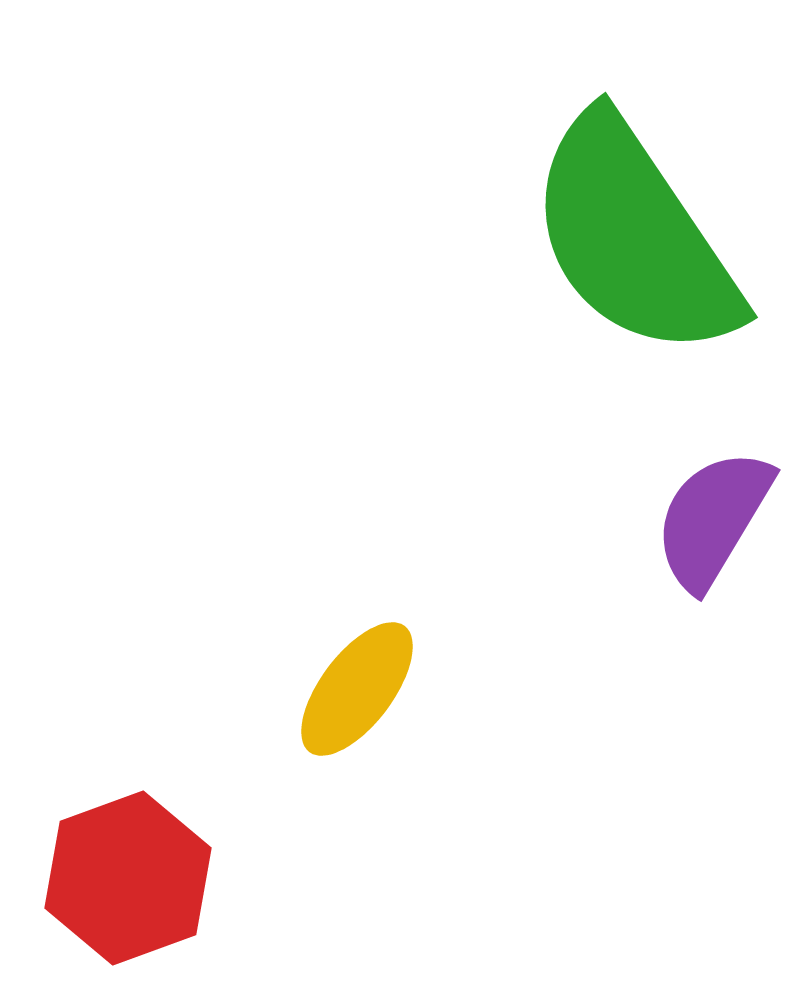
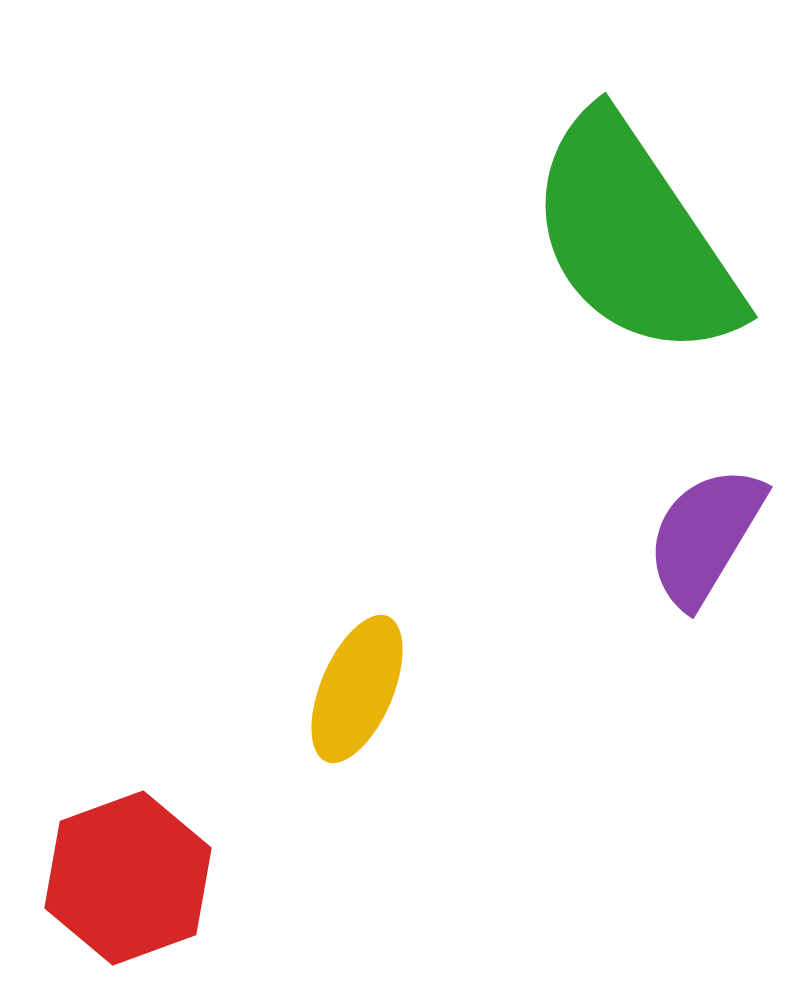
purple semicircle: moved 8 px left, 17 px down
yellow ellipse: rotated 14 degrees counterclockwise
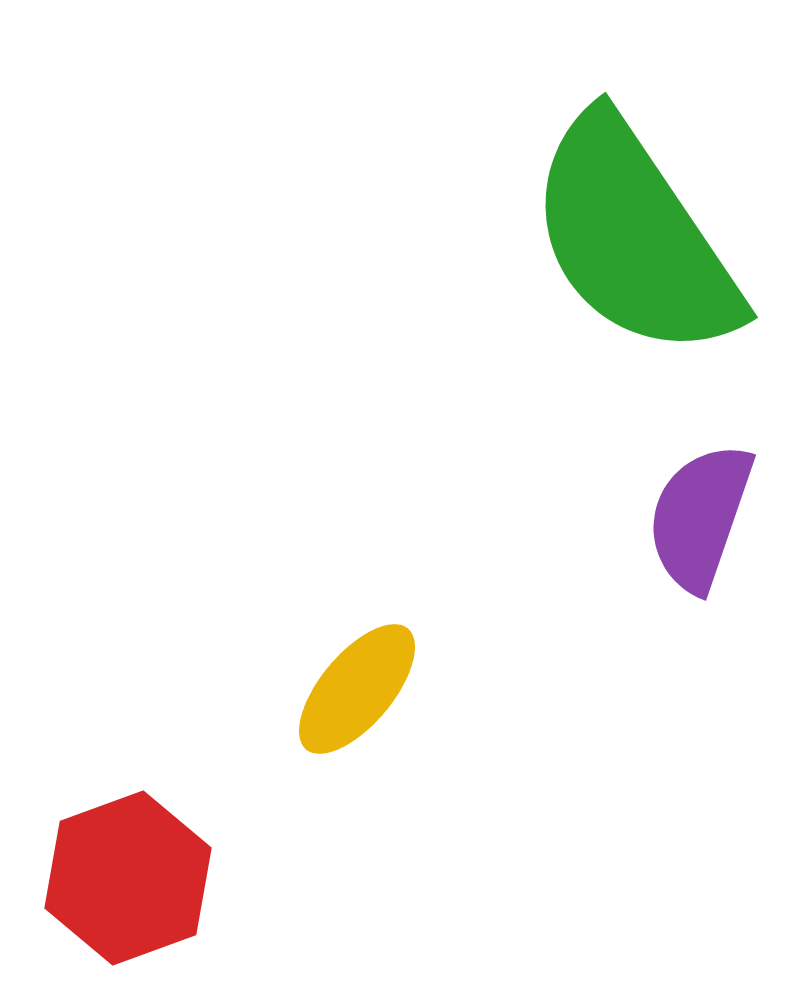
purple semicircle: moved 5 px left, 19 px up; rotated 12 degrees counterclockwise
yellow ellipse: rotated 17 degrees clockwise
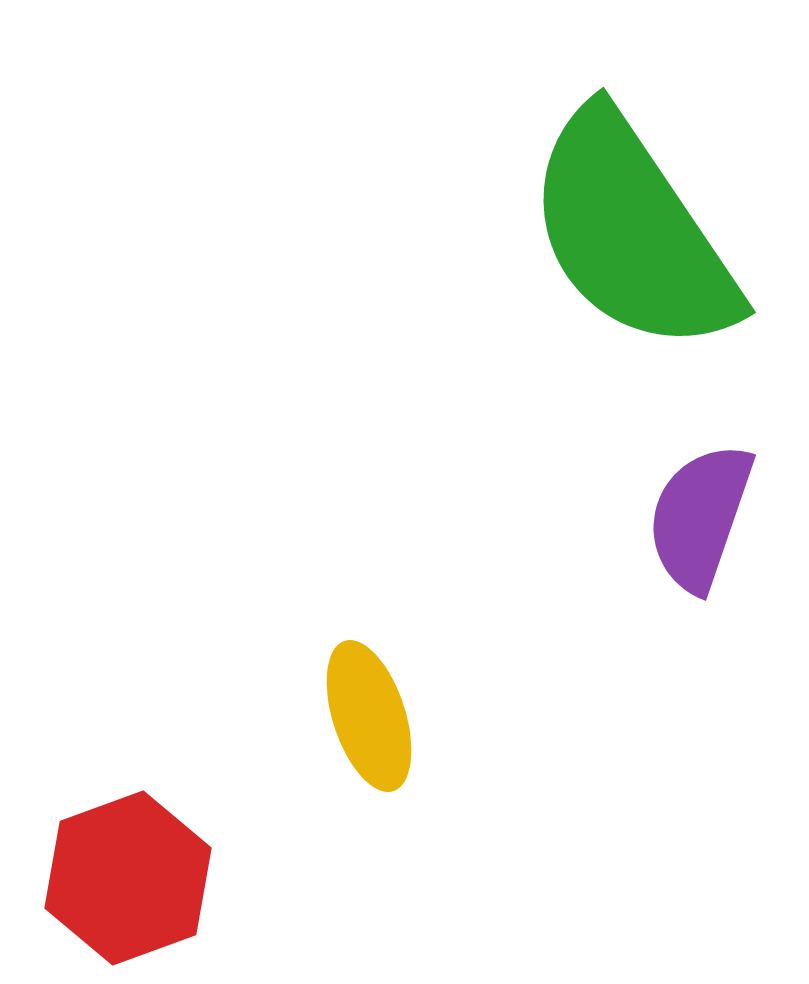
green semicircle: moved 2 px left, 5 px up
yellow ellipse: moved 12 px right, 27 px down; rotated 58 degrees counterclockwise
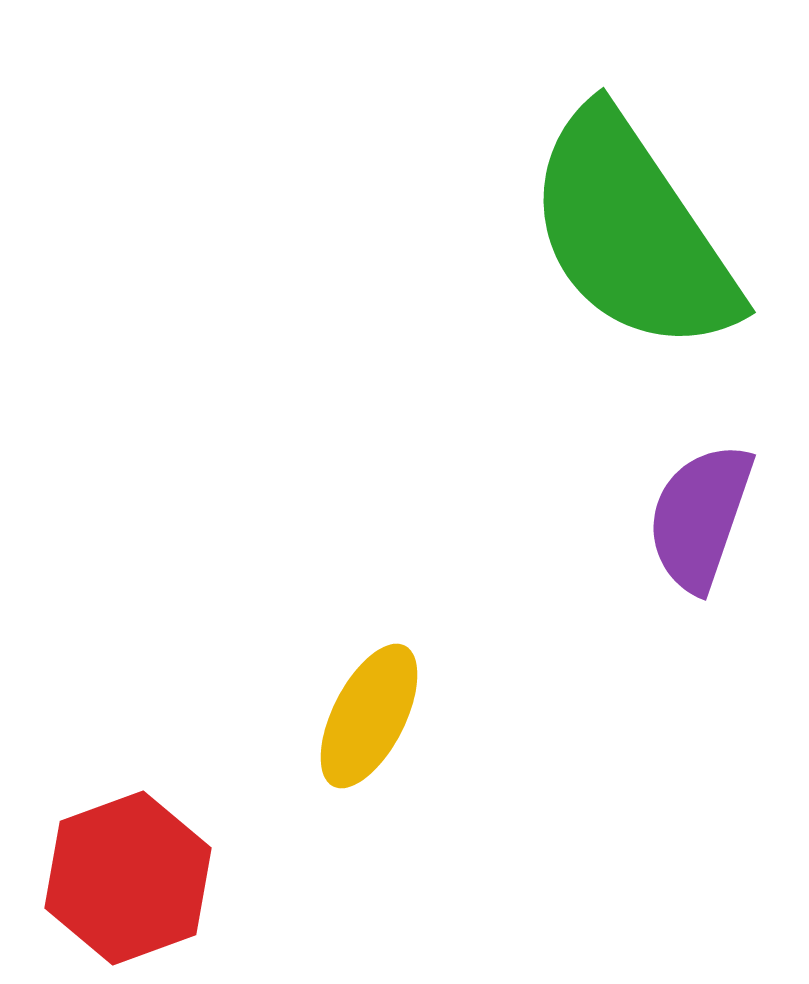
yellow ellipse: rotated 45 degrees clockwise
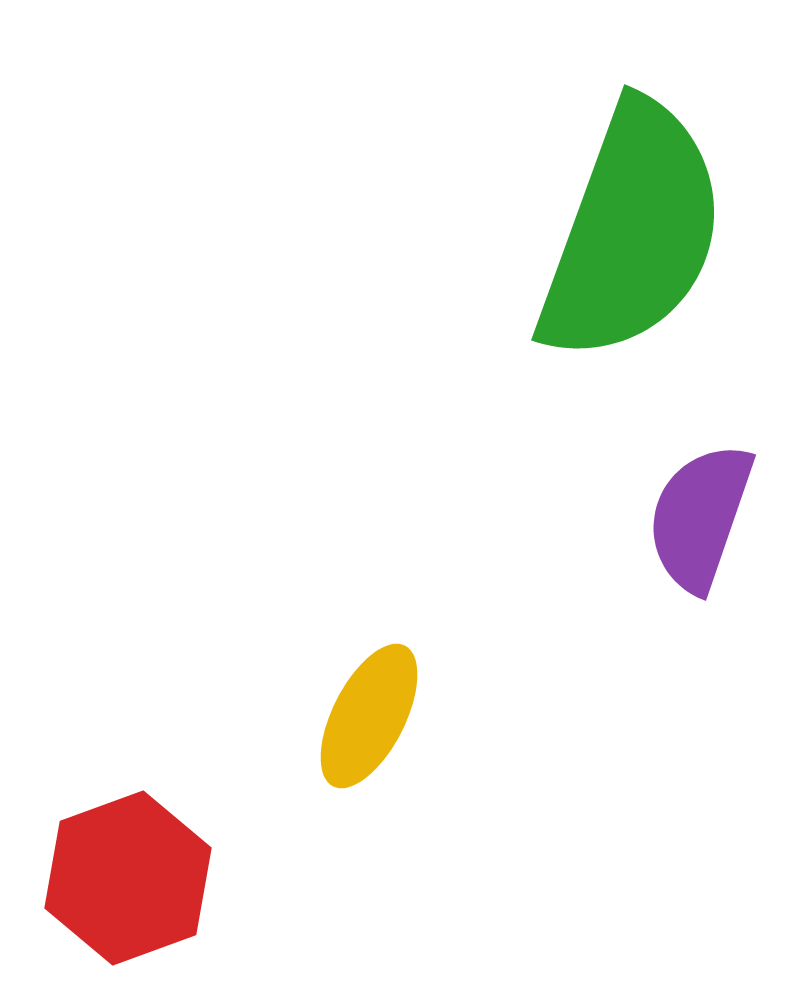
green semicircle: rotated 126 degrees counterclockwise
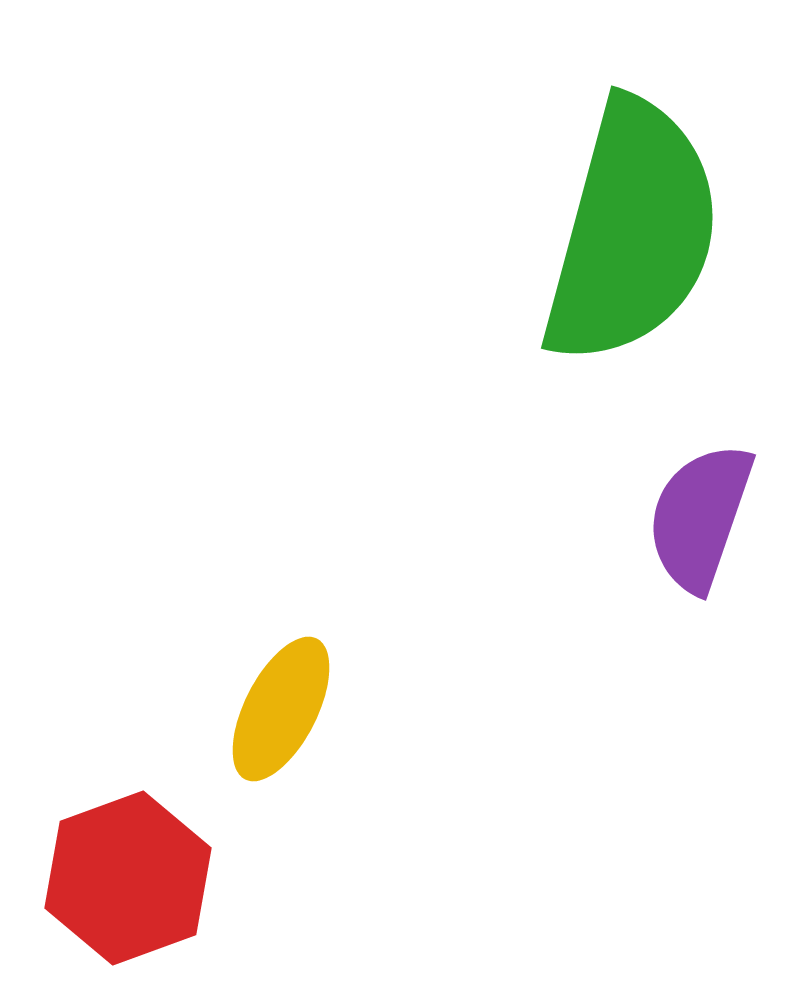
green semicircle: rotated 5 degrees counterclockwise
yellow ellipse: moved 88 px left, 7 px up
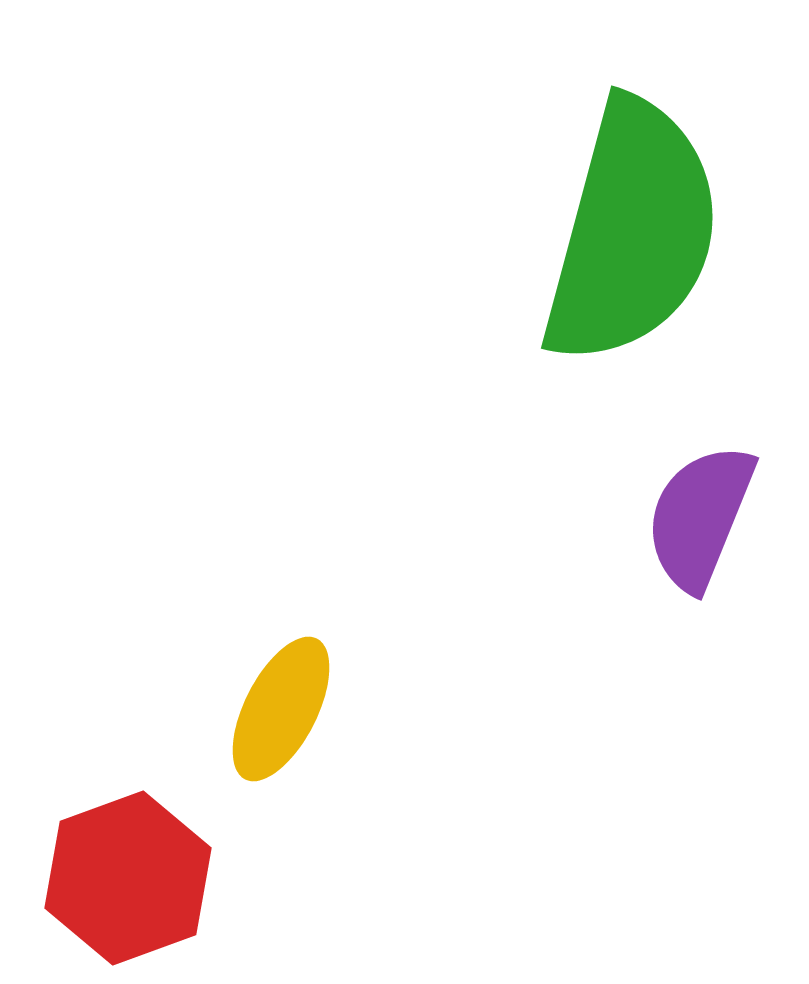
purple semicircle: rotated 3 degrees clockwise
